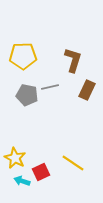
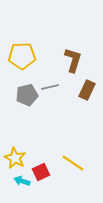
yellow pentagon: moved 1 px left
gray pentagon: rotated 25 degrees counterclockwise
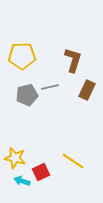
yellow star: rotated 15 degrees counterclockwise
yellow line: moved 2 px up
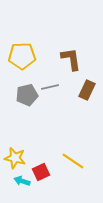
brown L-shape: moved 2 px left, 1 px up; rotated 25 degrees counterclockwise
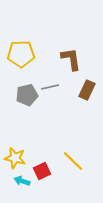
yellow pentagon: moved 1 px left, 2 px up
yellow line: rotated 10 degrees clockwise
red square: moved 1 px right, 1 px up
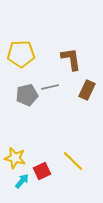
cyan arrow: rotated 112 degrees clockwise
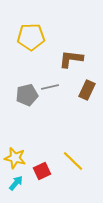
yellow pentagon: moved 10 px right, 17 px up
brown L-shape: rotated 75 degrees counterclockwise
cyan arrow: moved 6 px left, 2 px down
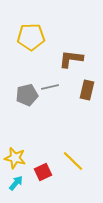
brown rectangle: rotated 12 degrees counterclockwise
red square: moved 1 px right, 1 px down
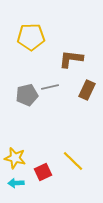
brown rectangle: rotated 12 degrees clockwise
cyan arrow: rotated 133 degrees counterclockwise
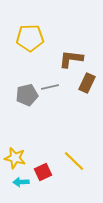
yellow pentagon: moved 1 px left, 1 px down
brown rectangle: moved 7 px up
yellow line: moved 1 px right
cyan arrow: moved 5 px right, 1 px up
